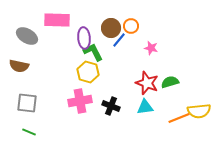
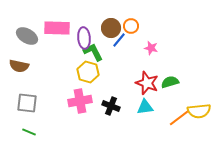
pink rectangle: moved 8 px down
orange line: rotated 15 degrees counterclockwise
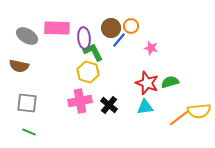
black cross: moved 2 px left, 1 px up; rotated 18 degrees clockwise
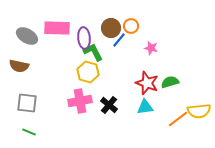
orange line: moved 1 px left, 1 px down
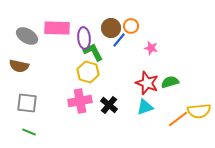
cyan triangle: rotated 12 degrees counterclockwise
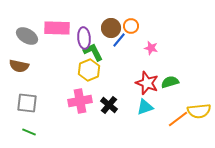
yellow hexagon: moved 1 px right, 2 px up; rotated 20 degrees clockwise
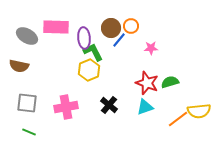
pink rectangle: moved 1 px left, 1 px up
pink star: rotated 16 degrees counterclockwise
pink cross: moved 14 px left, 6 px down
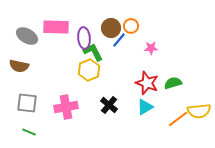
green semicircle: moved 3 px right, 1 px down
cyan triangle: rotated 12 degrees counterclockwise
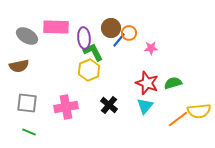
orange circle: moved 2 px left, 7 px down
brown semicircle: rotated 24 degrees counterclockwise
cyan triangle: moved 1 px up; rotated 18 degrees counterclockwise
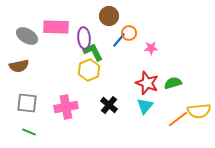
brown circle: moved 2 px left, 12 px up
